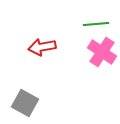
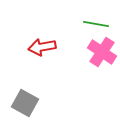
green line: rotated 15 degrees clockwise
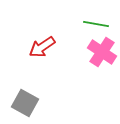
red arrow: rotated 24 degrees counterclockwise
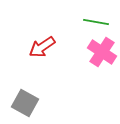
green line: moved 2 px up
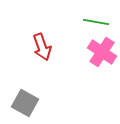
red arrow: rotated 76 degrees counterclockwise
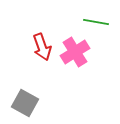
pink cross: moved 27 px left; rotated 24 degrees clockwise
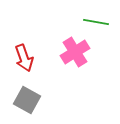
red arrow: moved 18 px left, 11 px down
gray square: moved 2 px right, 3 px up
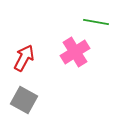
red arrow: rotated 132 degrees counterclockwise
gray square: moved 3 px left
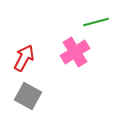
green line: rotated 25 degrees counterclockwise
gray square: moved 4 px right, 4 px up
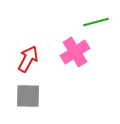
red arrow: moved 4 px right, 1 px down
gray square: rotated 28 degrees counterclockwise
